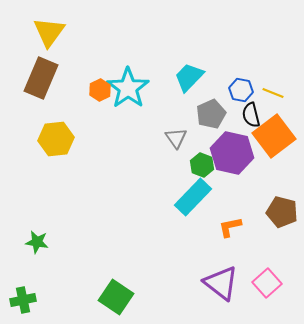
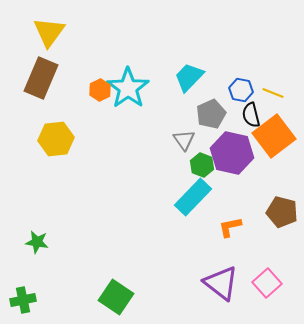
gray triangle: moved 8 px right, 2 px down
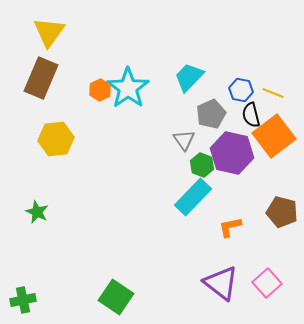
green star: moved 30 px up; rotated 15 degrees clockwise
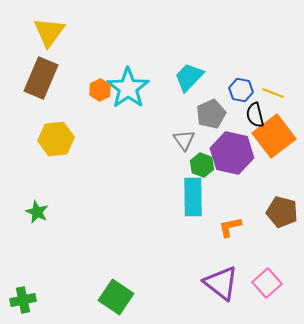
black semicircle: moved 4 px right
cyan rectangle: rotated 45 degrees counterclockwise
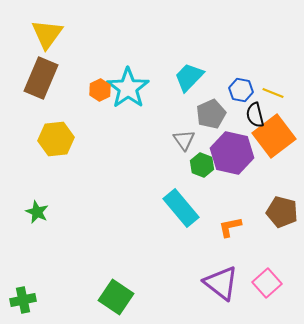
yellow triangle: moved 2 px left, 2 px down
cyan rectangle: moved 12 px left, 11 px down; rotated 39 degrees counterclockwise
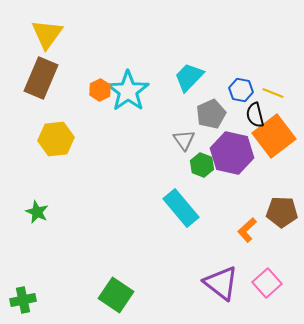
cyan star: moved 3 px down
brown pentagon: rotated 12 degrees counterclockwise
orange L-shape: moved 17 px right, 3 px down; rotated 30 degrees counterclockwise
green square: moved 2 px up
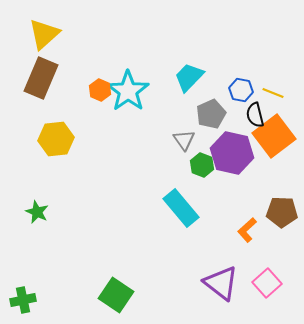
yellow triangle: moved 3 px left; rotated 12 degrees clockwise
orange hexagon: rotated 10 degrees counterclockwise
